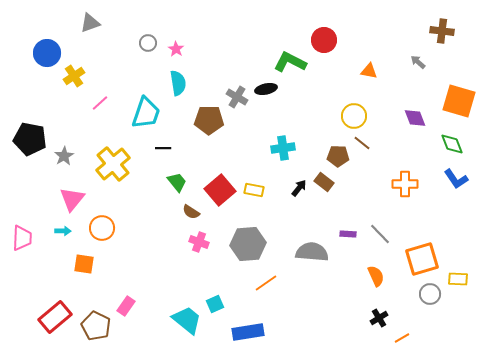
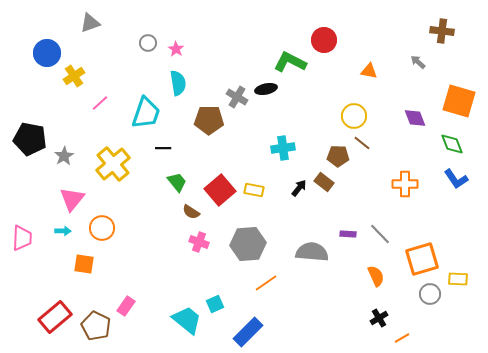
blue rectangle at (248, 332): rotated 36 degrees counterclockwise
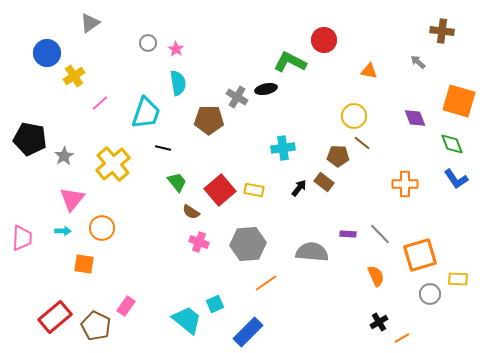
gray triangle at (90, 23): rotated 15 degrees counterclockwise
black line at (163, 148): rotated 14 degrees clockwise
orange square at (422, 259): moved 2 px left, 4 px up
black cross at (379, 318): moved 4 px down
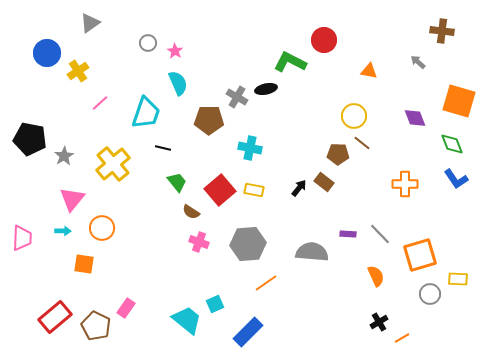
pink star at (176, 49): moved 1 px left, 2 px down
yellow cross at (74, 76): moved 4 px right, 5 px up
cyan semicircle at (178, 83): rotated 15 degrees counterclockwise
cyan cross at (283, 148): moved 33 px left; rotated 20 degrees clockwise
brown pentagon at (338, 156): moved 2 px up
pink rectangle at (126, 306): moved 2 px down
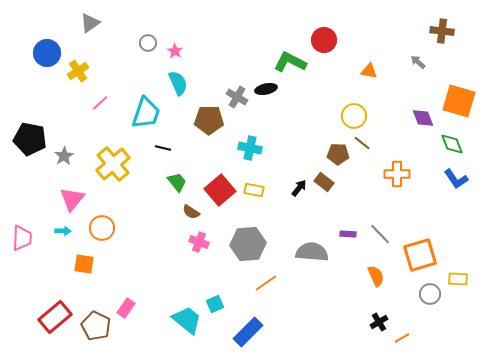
purple diamond at (415, 118): moved 8 px right
orange cross at (405, 184): moved 8 px left, 10 px up
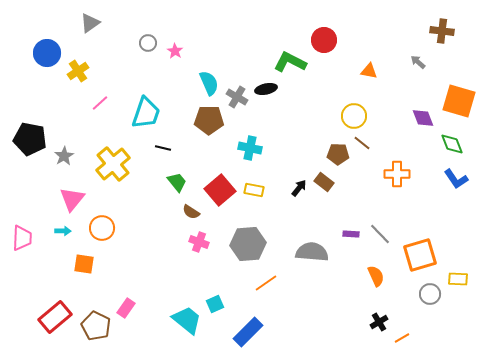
cyan semicircle at (178, 83): moved 31 px right
purple rectangle at (348, 234): moved 3 px right
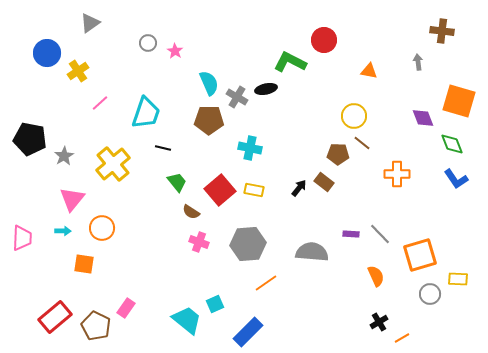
gray arrow at (418, 62): rotated 42 degrees clockwise
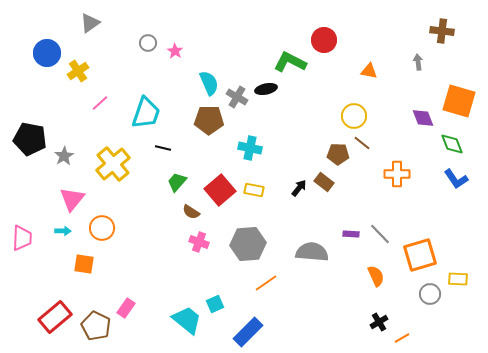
green trapezoid at (177, 182): rotated 100 degrees counterclockwise
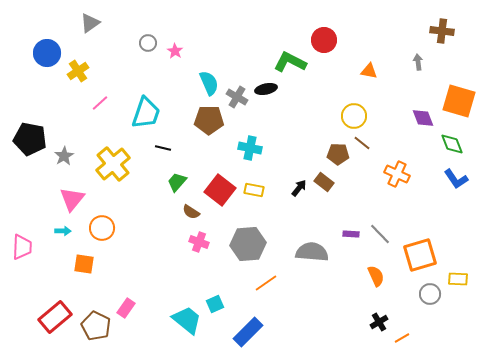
orange cross at (397, 174): rotated 25 degrees clockwise
red square at (220, 190): rotated 12 degrees counterclockwise
pink trapezoid at (22, 238): moved 9 px down
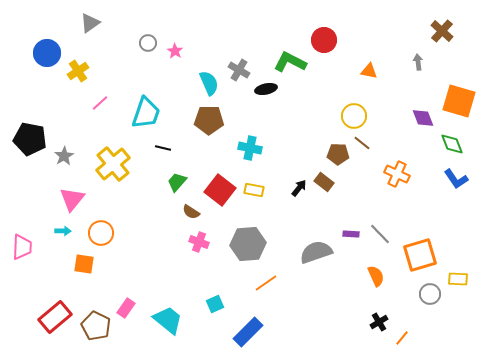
brown cross at (442, 31): rotated 35 degrees clockwise
gray cross at (237, 97): moved 2 px right, 27 px up
orange circle at (102, 228): moved 1 px left, 5 px down
gray semicircle at (312, 252): moved 4 px right; rotated 24 degrees counterclockwise
cyan trapezoid at (187, 320): moved 19 px left
orange line at (402, 338): rotated 21 degrees counterclockwise
